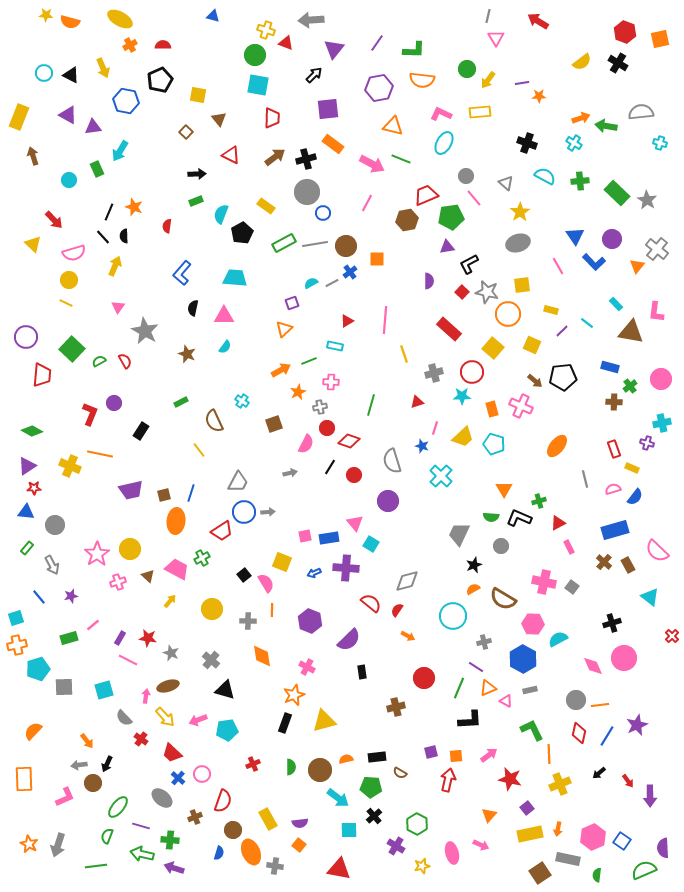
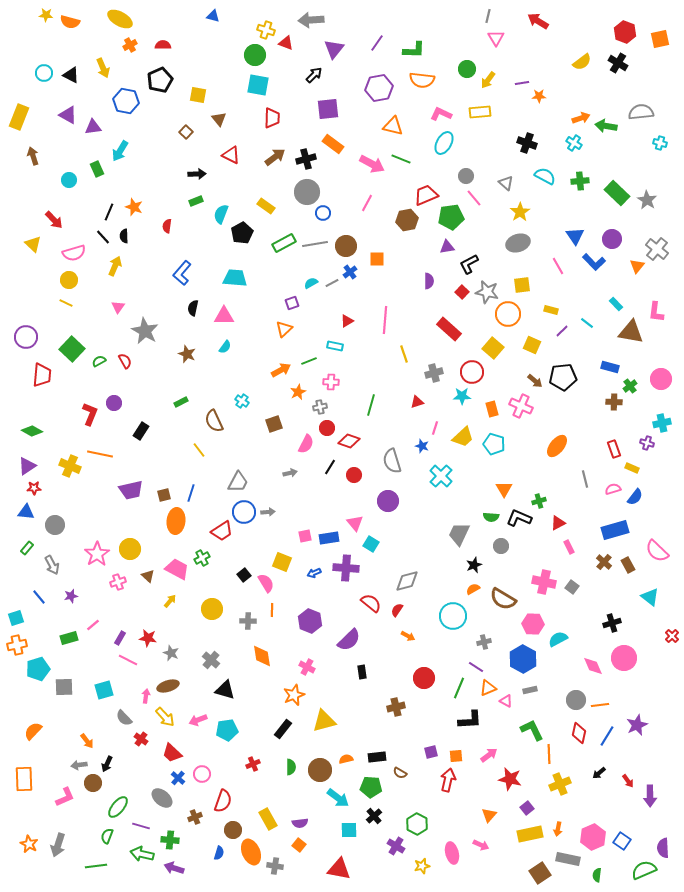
black rectangle at (285, 723): moved 2 px left, 6 px down; rotated 18 degrees clockwise
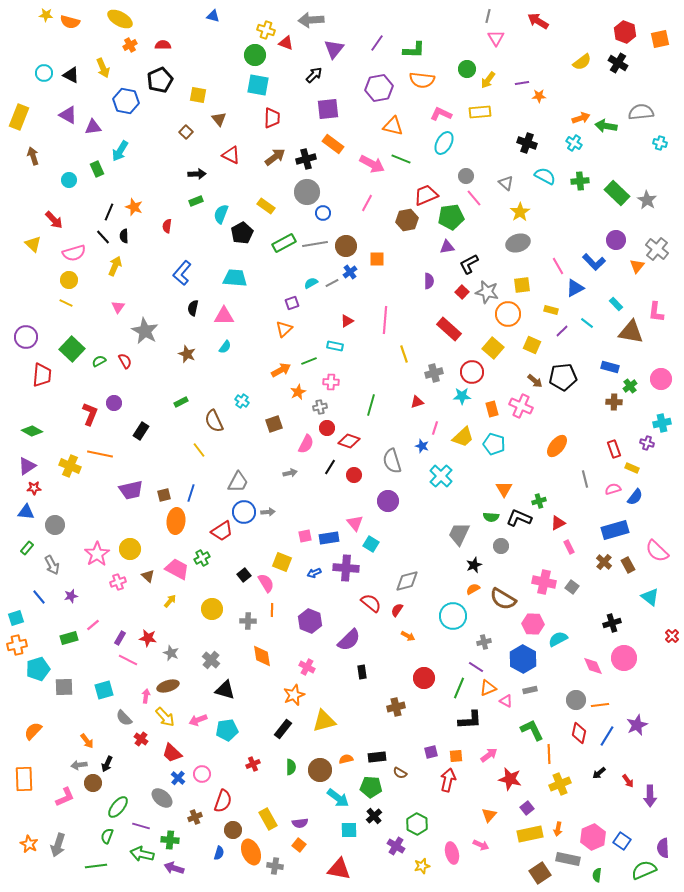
blue triangle at (575, 236): moved 52 px down; rotated 36 degrees clockwise
purple circle at (612, 239): moved 4 px right, 1 px down
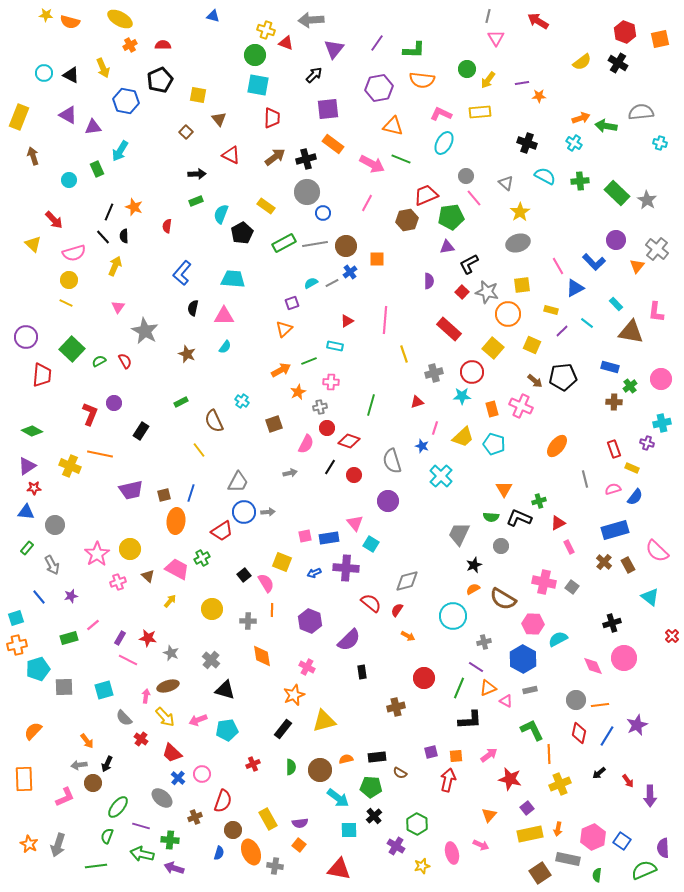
cyan trapezoid at (235, 278): moved 2 px left, 1 px down
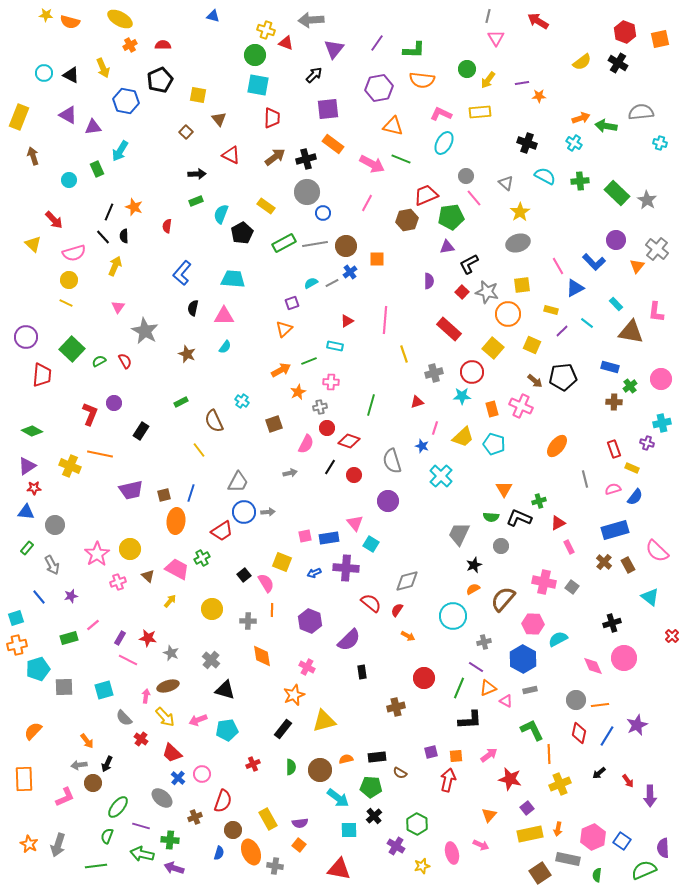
brown semicircle at (503, 599): rotated 100 degrees clockwise
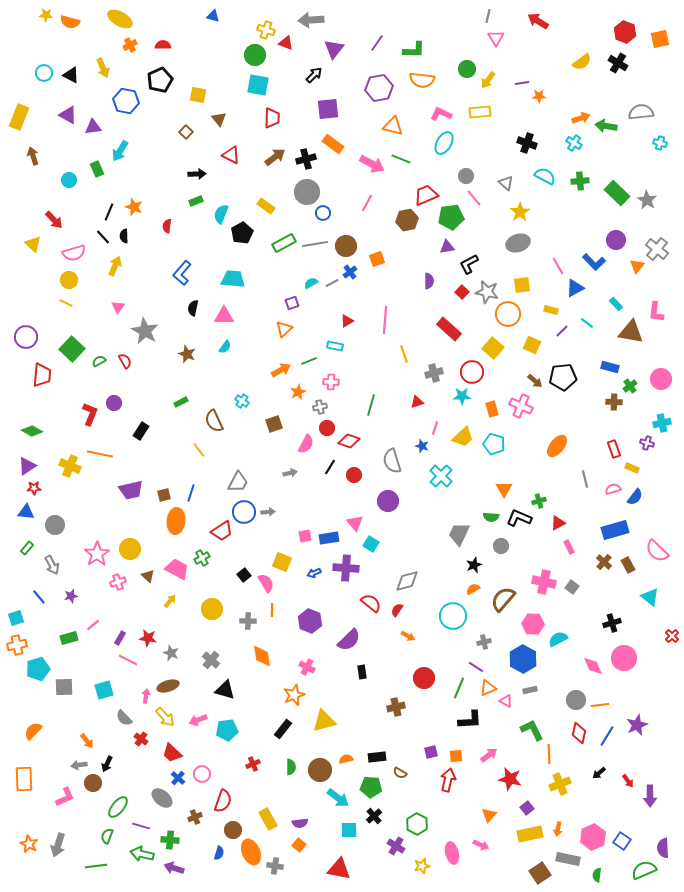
orange square at (377, 259): rotated 21 degrees counterclockwise
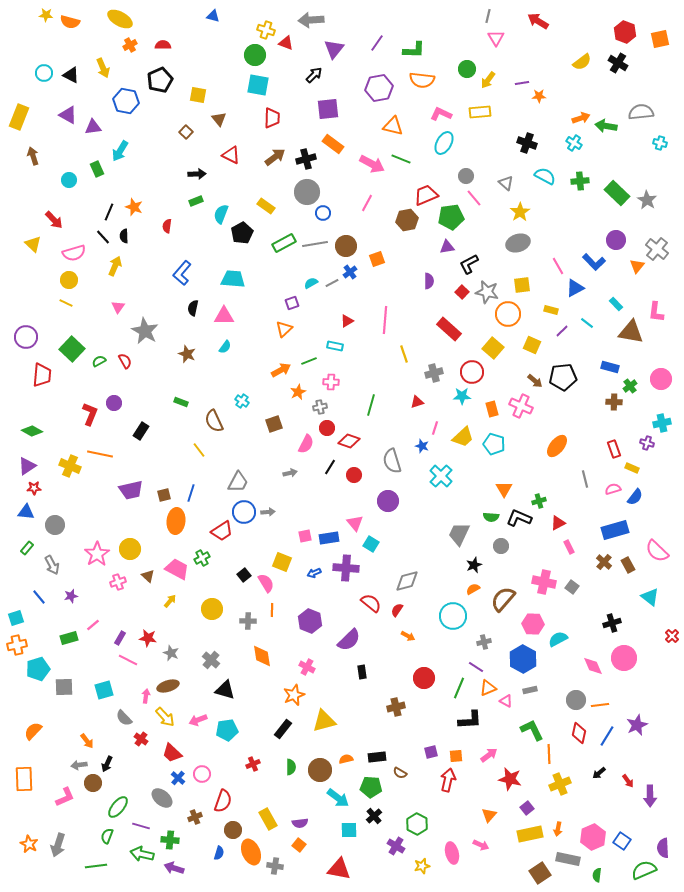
green rectangle at (181, 402): rotated 48 degrees clockwise
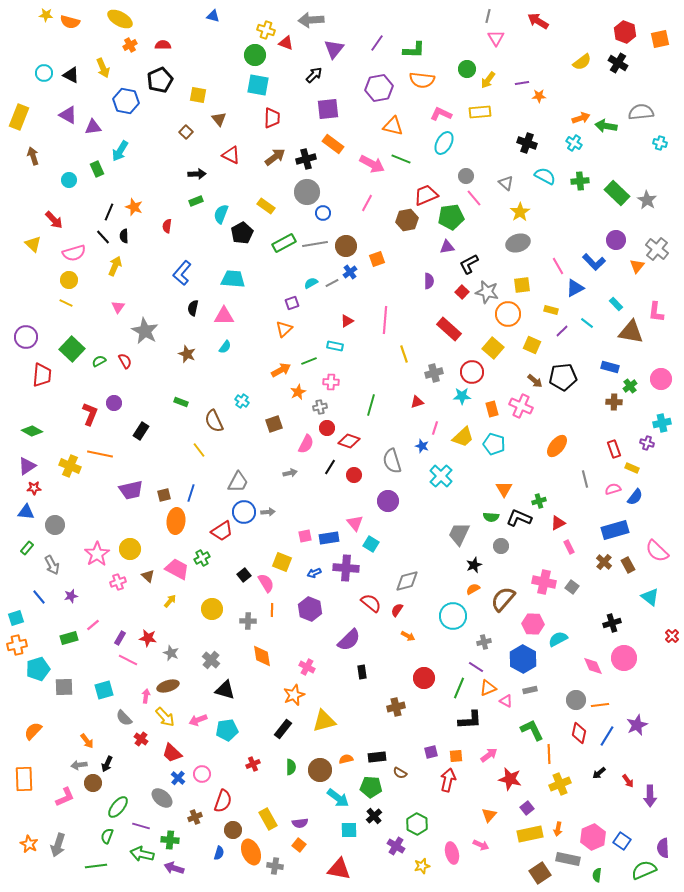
purple hexagon at (310, 621): moved 12 px up
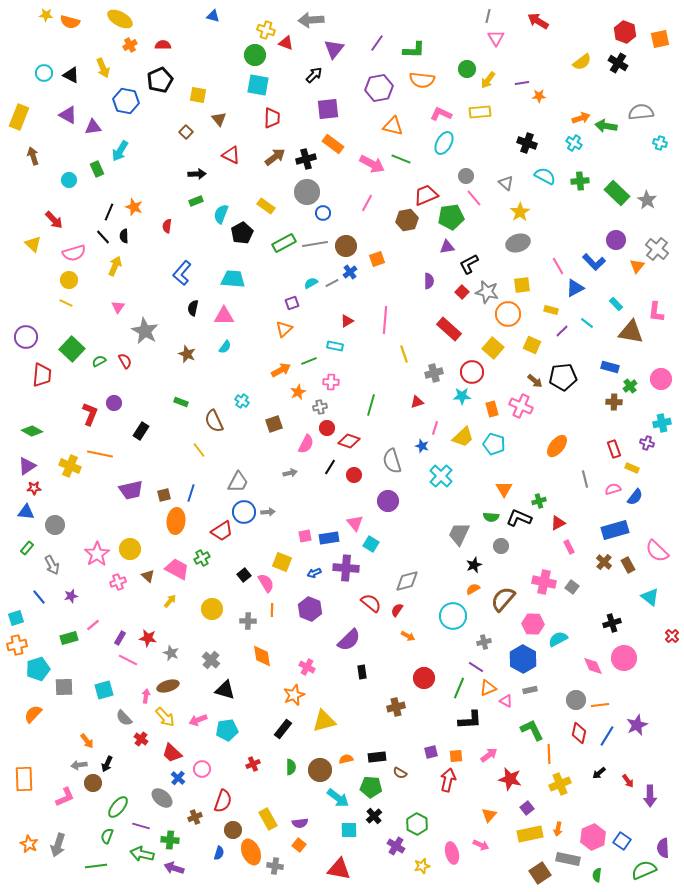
orange semicircle at (33, 731): moved 17 px up
pink circle at (202, 774): moved 5 px up
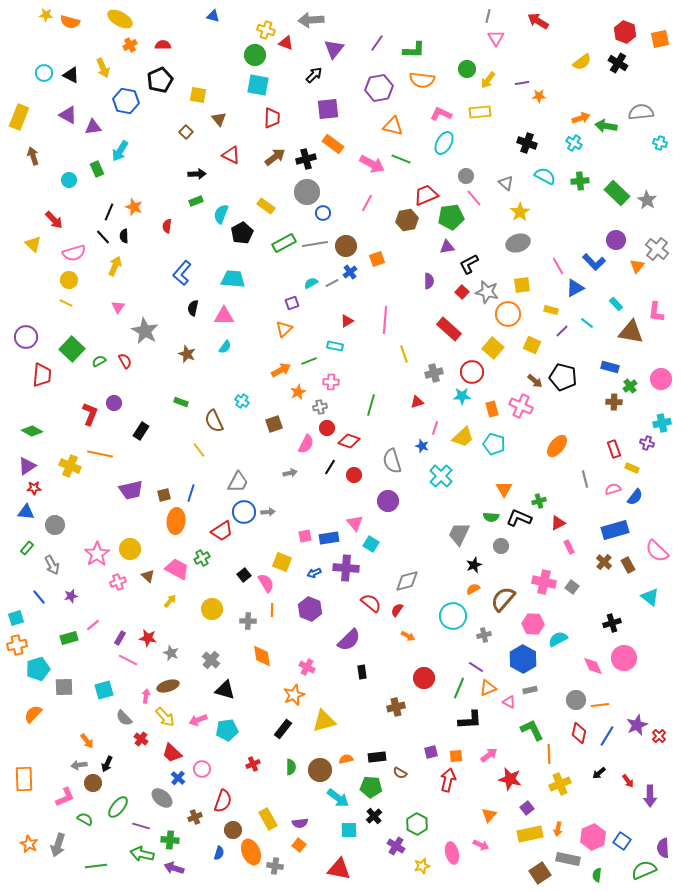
black pentagon at (563, 377): rotated 20 degrees clockwise
red cross at (672, 636): moved 13 px left, 100 px down
gray cross at (484, 642): moved 7 px up
pink triangle at (506, 701): moved 3 px right, 1 px down
green semicircle at (107, 836): moved 22 px left, 17 px up; rotated 98 degrees clockwise
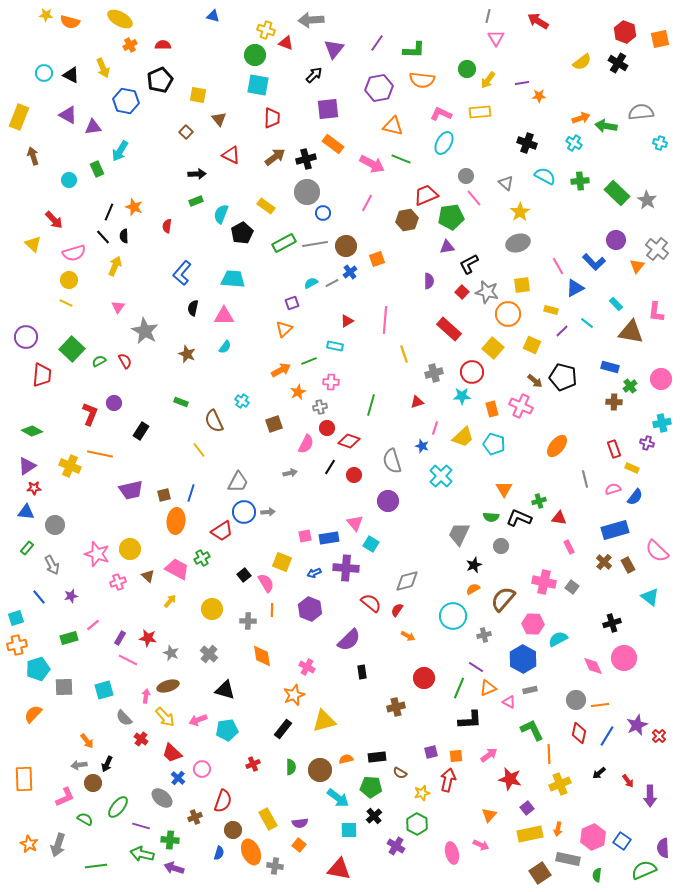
red triangle at (558, 523): moved 1 px right, 5 px up; rotated 35 degrees clockwise
pink star at (97, 554): rotated 20 degrees counterclockwise
gray cross at (211, 660): moved 2 px left, 6 px up
yellow star at (422, 866): moved 73 px up
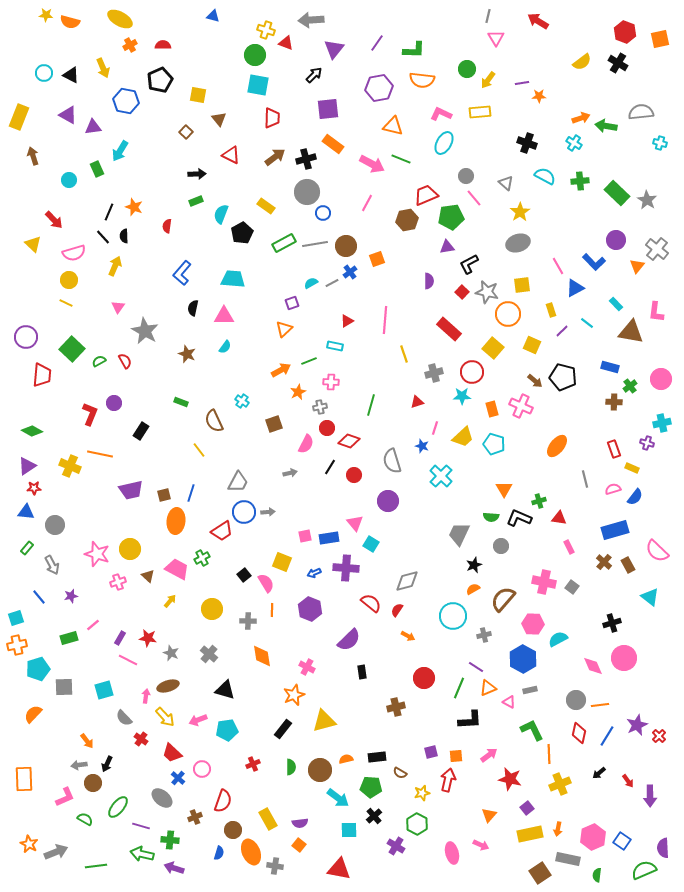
yellow rectangle at (551, 310): rotated 56 degrees clockwise
gray arrow at (58, 845): moved 2 px left, 7 px down; rotated 130 degrees counterclockwise
